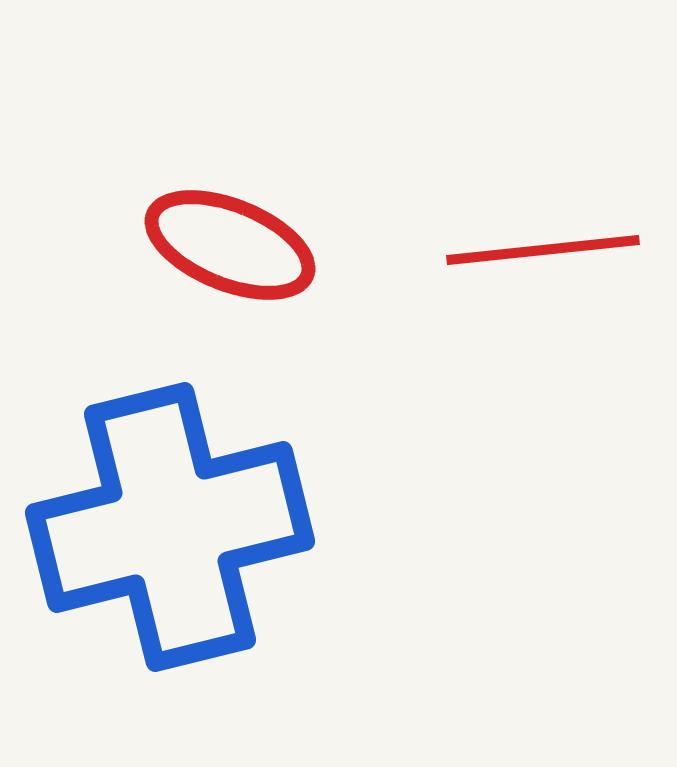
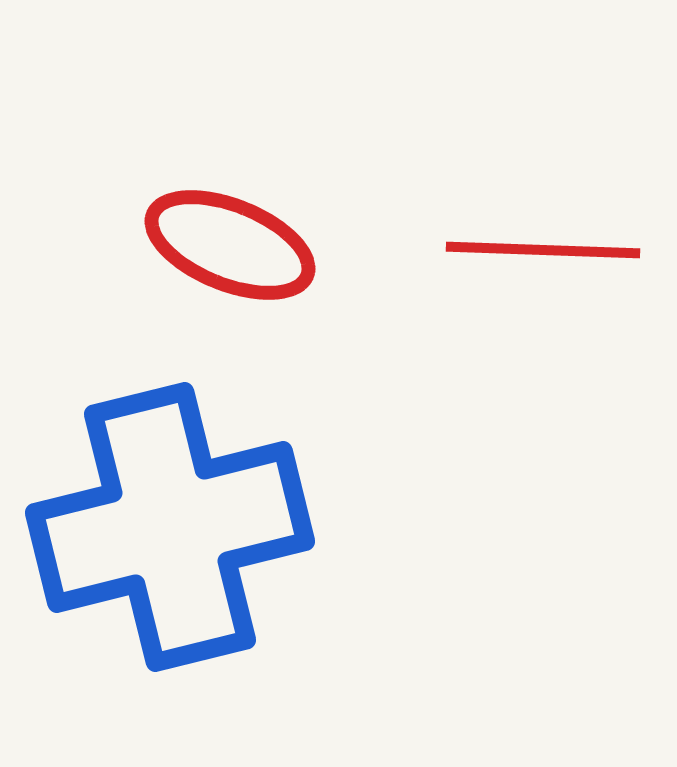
red line: rotated 8 degrees clockwise
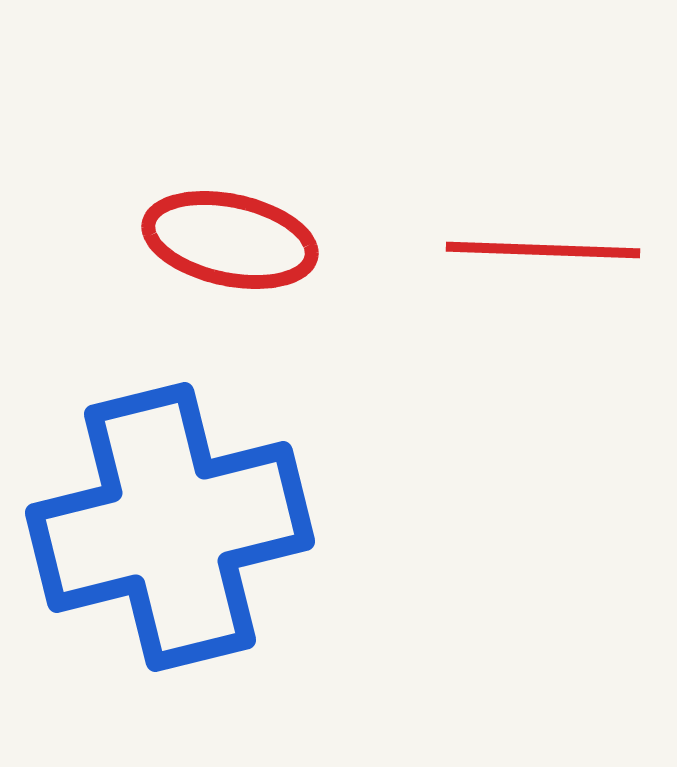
red ellipse: moved 5 px up; rotated 10 degrees counterclockwise
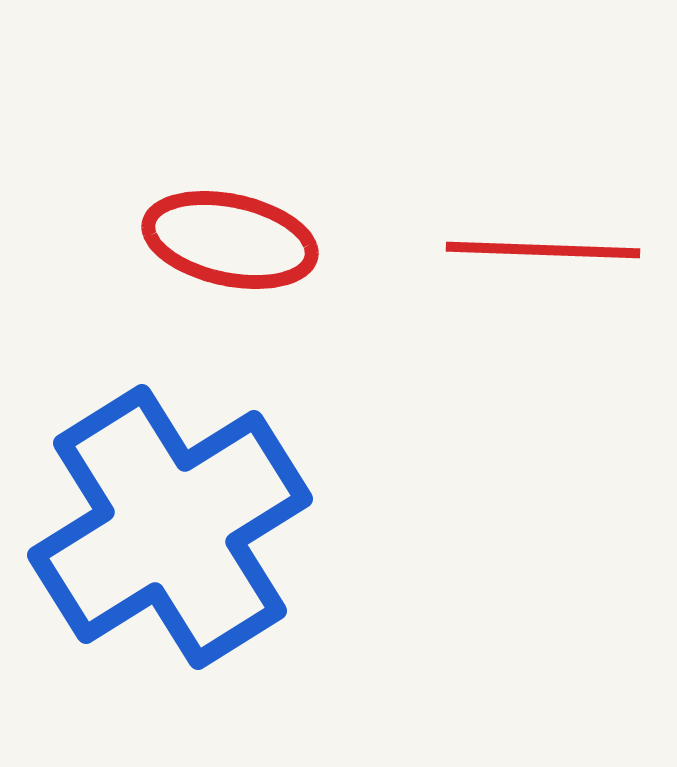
blue cross: rotated 18 degrees counterclockwise
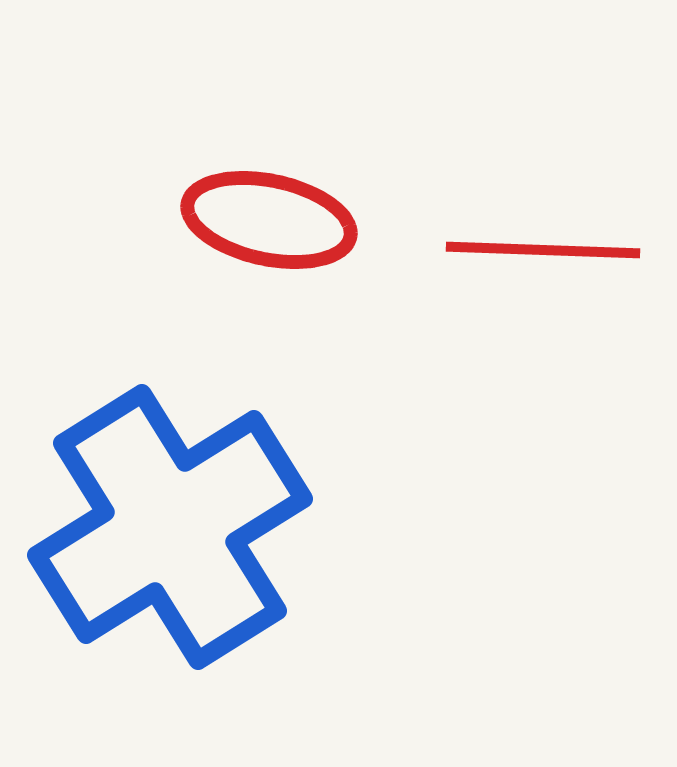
red ellipse: moved 39 px right, 20 px up
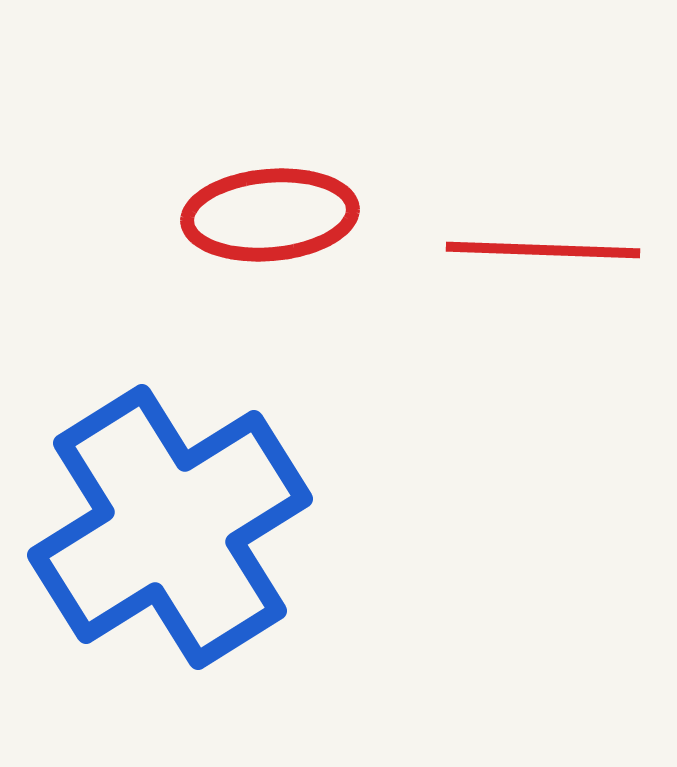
red ellipse: moved 1 px right, 5 px up; rotated 17 degrees counterclockwise
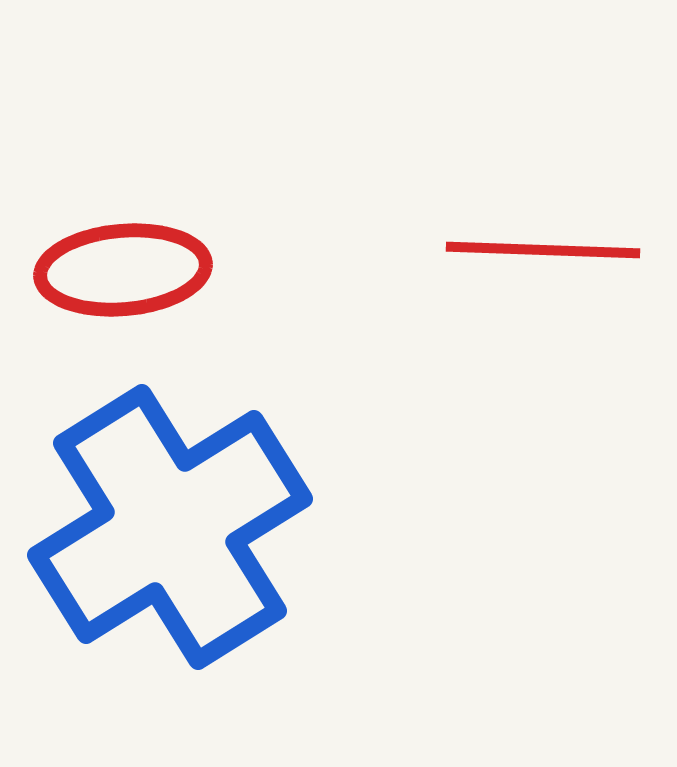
red ellipse: moved 147 px left, 55 px down
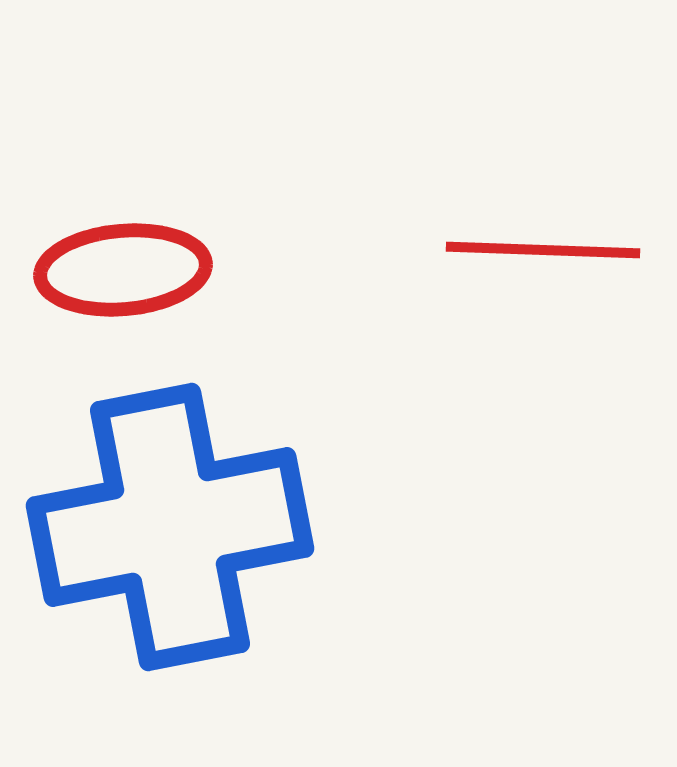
blue cross: rotated 21 degrees clockwise
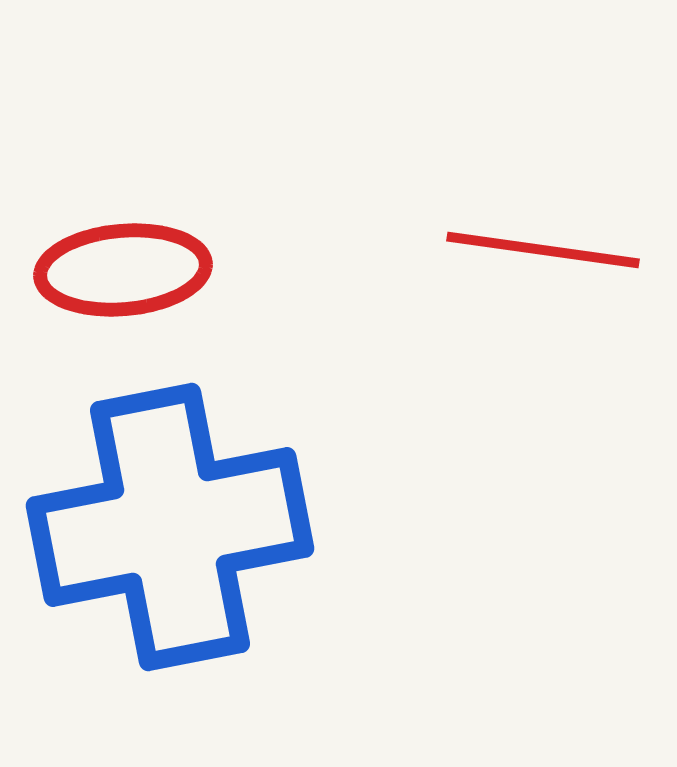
red line: rotated 6 degrees clockwise
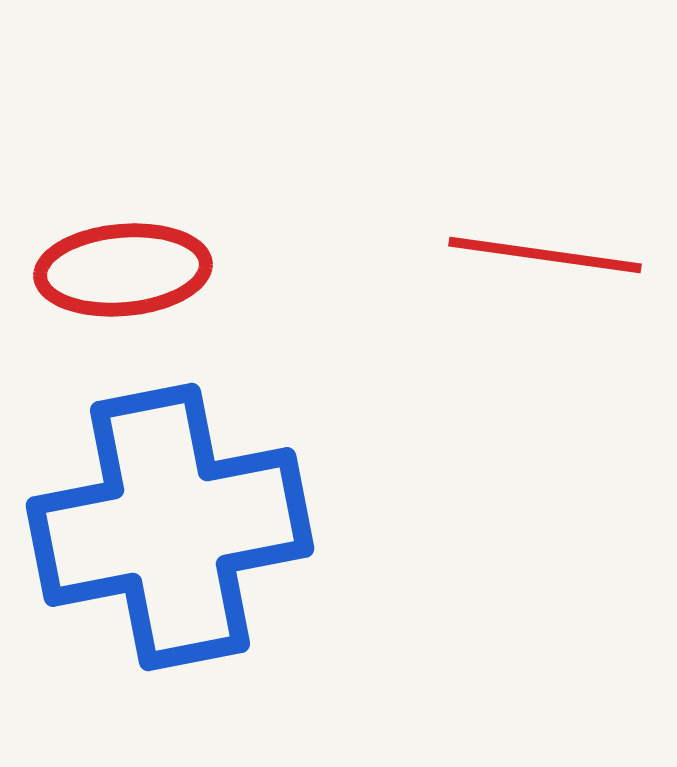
red line: moved 2 px right, 5 px down
